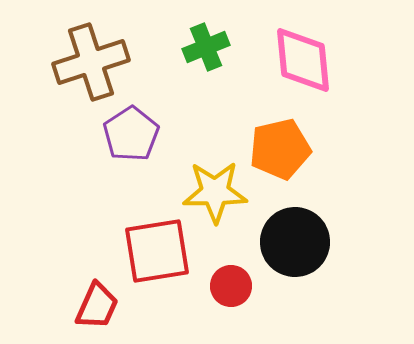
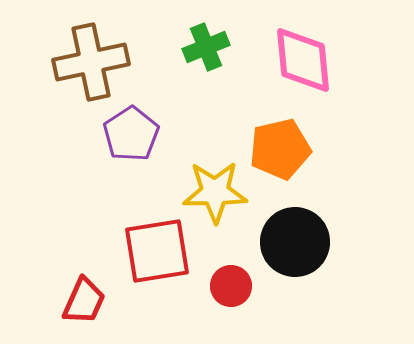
brown cross: rotated 6 degrees clockwise
red trapezoid: moved 13 px left, 5 px up
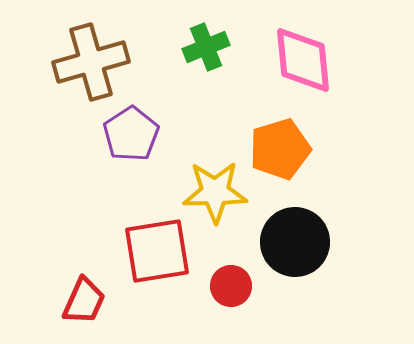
brown cross: rotated 4 degrees counterclockwise
orange pentagon: rotated 4 degrees counterclockwise
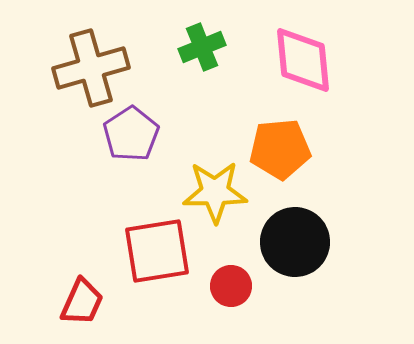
green cross: moved 4 px left
brown cross: moved 6 px down
orange pentagon: rotated 12 degrees clockwise
red trapezoid: moved 2 px left, 1 px down
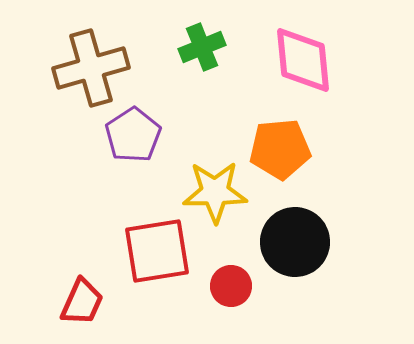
purple pentagon: moved 2 px right, 1 px down
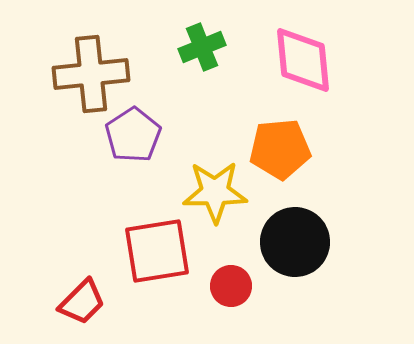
brown cross: moved 6 px down; rotated 10 degrees clockwise
red trapezoid: rotated 21 degrees clockwise
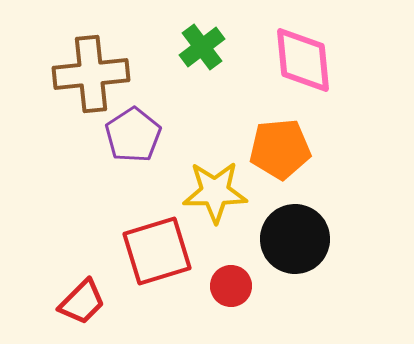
green cross: rotated 15 degrees counterclockwise
black circle: moved 3 px up
red square: rotated 8 degrees counterclockwise
